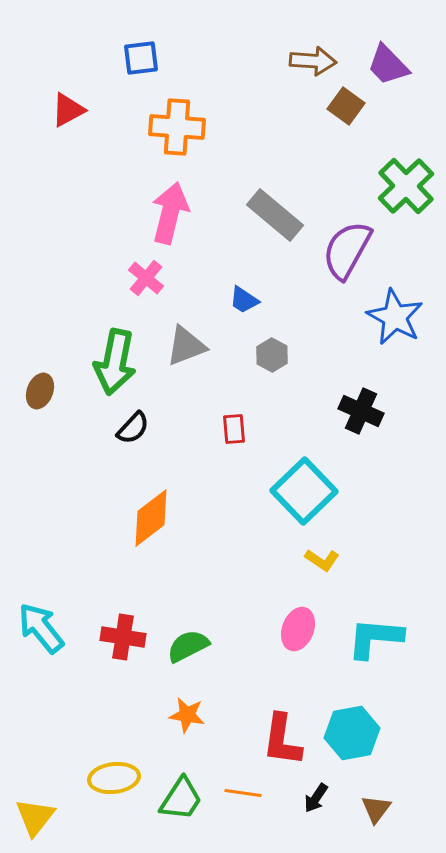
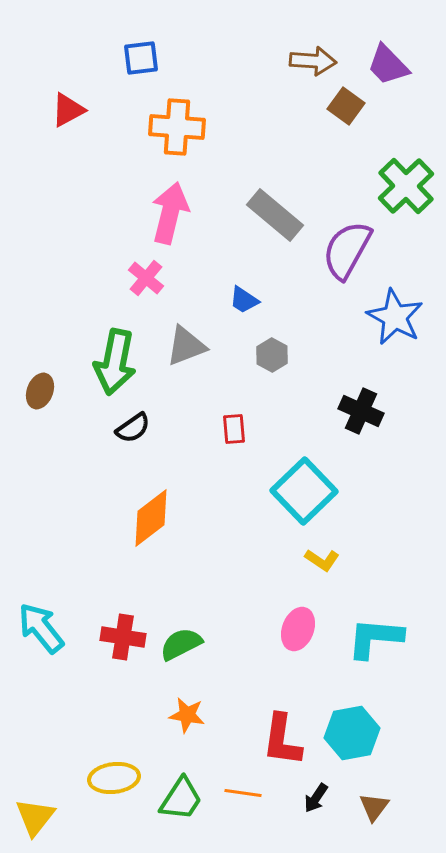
black semicircle: rotated 12 degrees clockwise
green semicircle: moved 7 px left, 2 px up
brown triangle: moved 2 px left, 2 px up
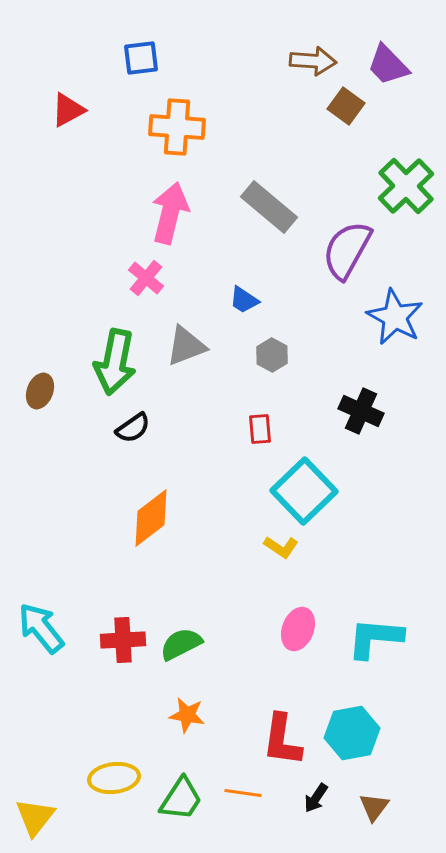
gray rectangle: moved 6 px left, 8 px up
red rectangle: moved 26 px right
yellow L-shape: moved 41 px left, 13 px up
red cross: moved 3 px down; rotated 12 degrees counterclockwise
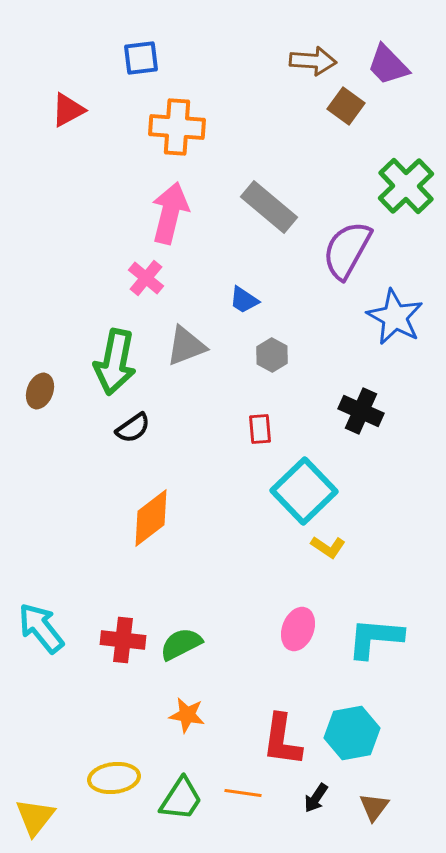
yellow L-shape: moved 47 px right
red cross: rotated 9 degrees clockwise
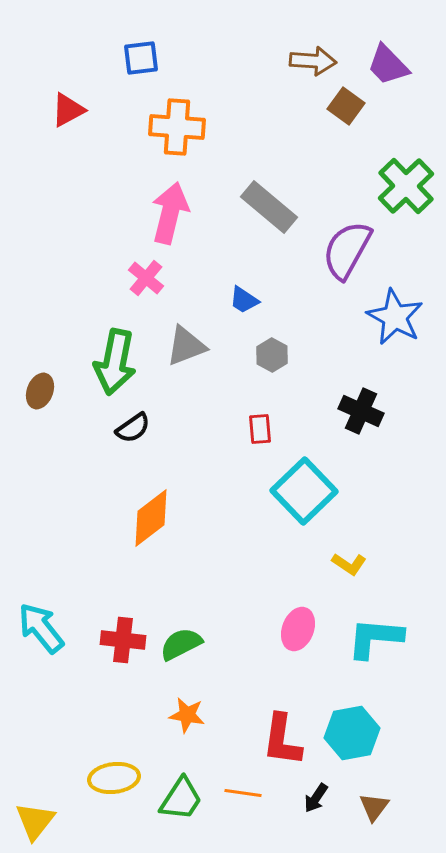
yellow L-shape: moved 21 px right, 17 px down
yellow triangle: moved 4 px down
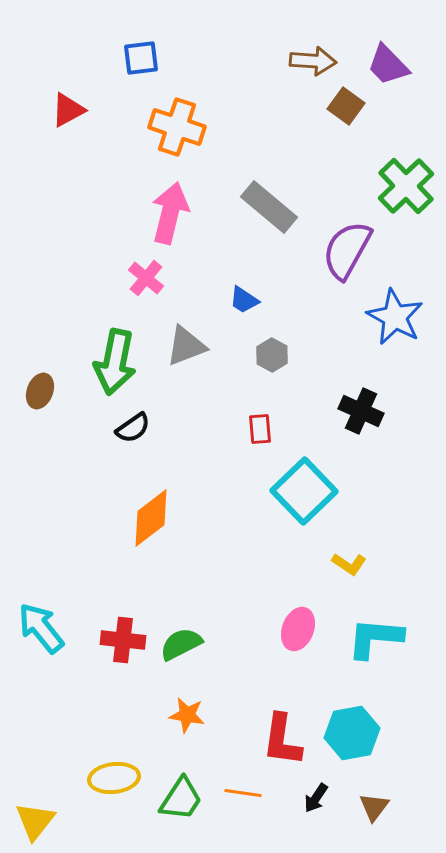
orange cross: rotated 14 degrees clockwise
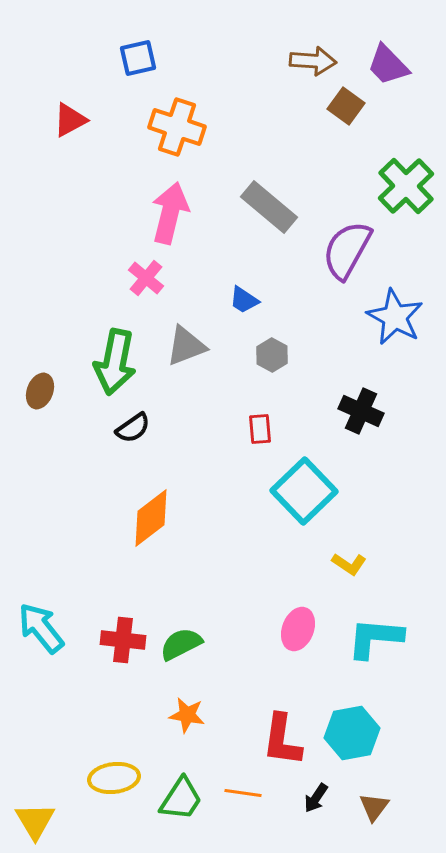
blue square: moved 3 px left; rotated 6 degrees counterclockwise
red triangle: moved 2 px right, 10 px down
yellow triangle: rotated 9 degrees counterclockwise
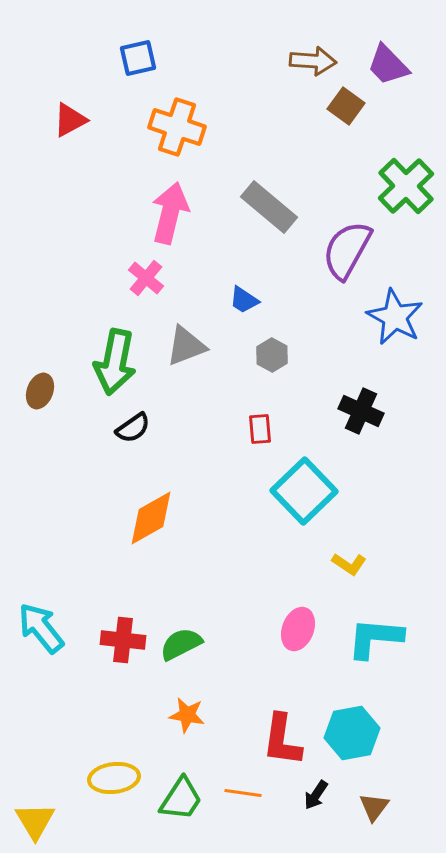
orange diamond: rotated 8 degrees clockwise
black arrow: moved 3 px up
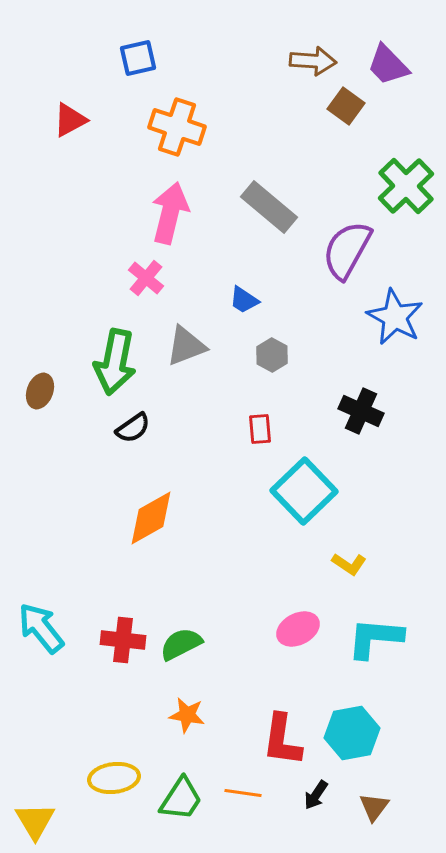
pink ellipse: rotated 42 degrees clockwise
